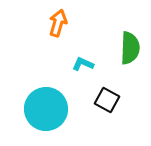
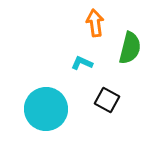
orange arrow: moved 37 px right; rotated 24 degrees counterclockwise
green semicircle: rotated 12 degrees clockwise
cyan L-shape: moved 1 px left, 1 px up
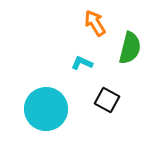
orange arrow: rotated 24 degrees counterclockwise
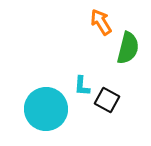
orange arrow: moved 6 px right, 1 px up
green semicircle: moved 2 px left
cyan L-shape: moved 23 px down; rotated 110 degrees counterclockwise
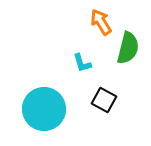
cyan L-shape: moved 23 px up; rotated 20 degrees counterclockwise
black square: moved 3 px left
cyan circle: moved 2 px left
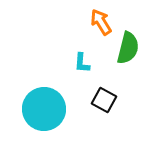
cyan L-shape: rotated 20 degrees clockwise
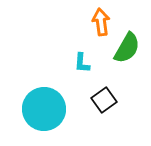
orange arrow: rotated 24 degrees clockwise
green semicircle: moved 1 px left; rotated 16 degrees clockwise
black square: rotated 25 degrees clockwise
